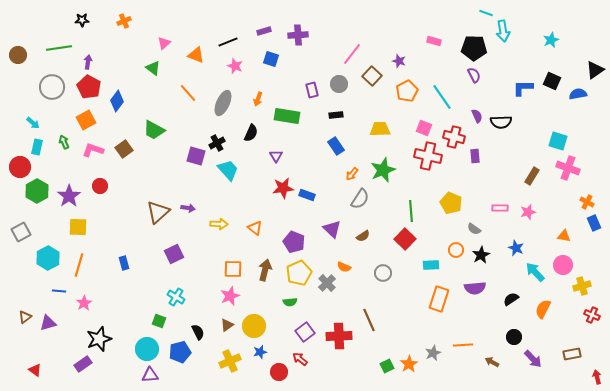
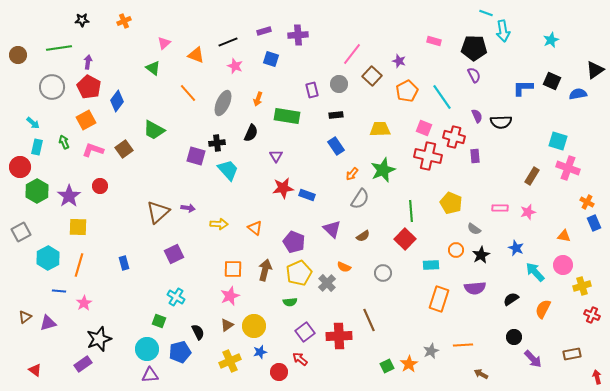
black cross at (217, 143): rotated 21 degrees clockwise
gray star at (433, 353): moved 2 px left, 2 px up
brown arrow at (492, 362): moved 11 px left, 12 px down
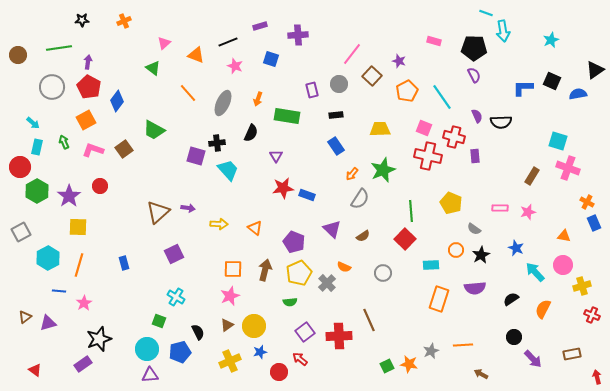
purple rectangle at (264, 31): moved 4 px left, 5 px up
orange star at (409, 364): rotated 30 degrees counterclockwise
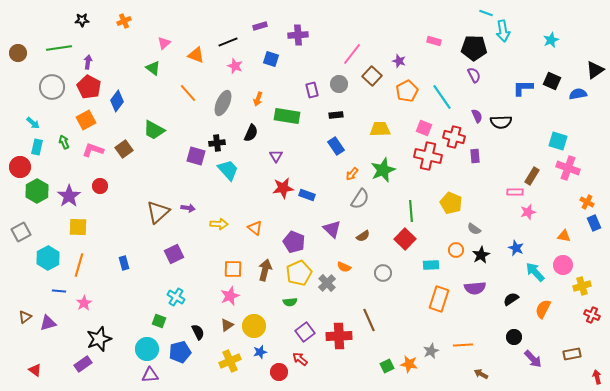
brown circle at (18, 55): moved 2 px up
pink rectangle at (500, 208): moved 15 px right, 16 px up
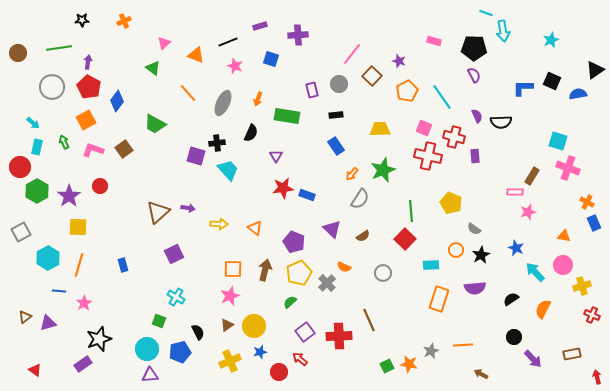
green trapezoid at (154, 130): moved 1 px right, 6 px up
blue rectangle at (124, 263): moved 1 px left, 2 px down
green semicircle at (290, 302): rotated 144 degrees clockwise
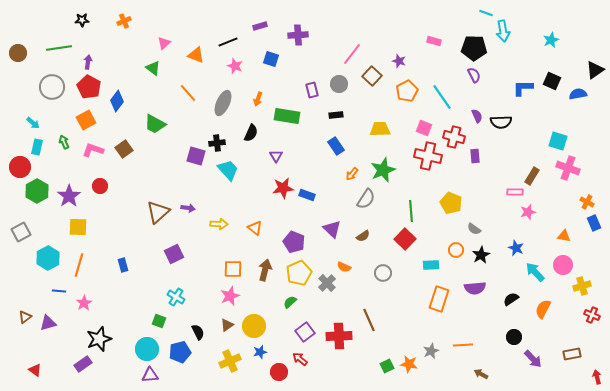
gray semicircle at (360, 199): moved 6 px right
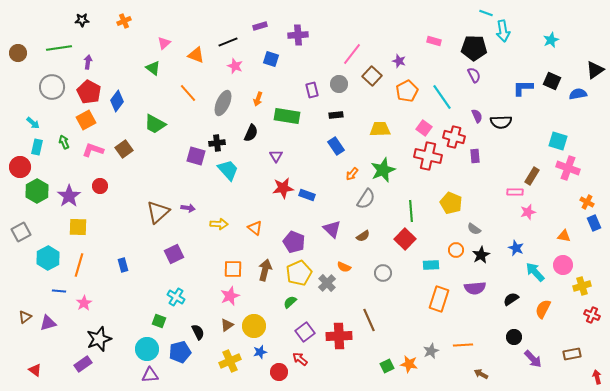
red pentagon at (89, 87): moved 5 px down
pink square at (424, 128): rotated 14 degrees clockwise
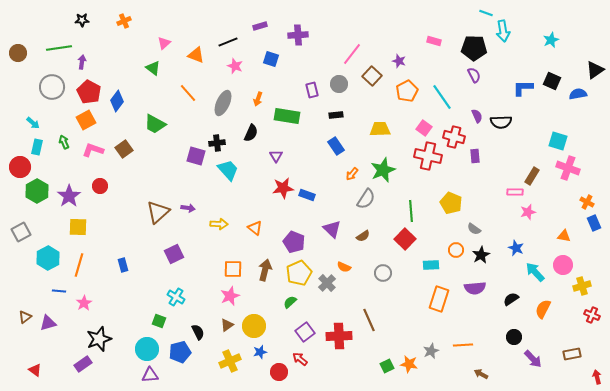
purple arrow at (88, 62): moved 6 px left
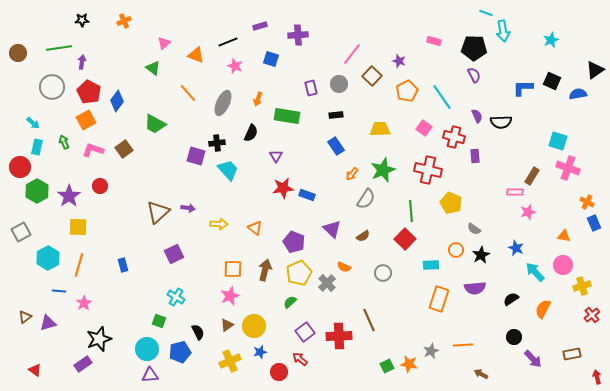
purple rectangle at (312, 90): moved 1 px left, 2 px up
red cross at (428, 156): moved 14 px down
red cross at (592, 315): rotated 28 degrees clockwise
